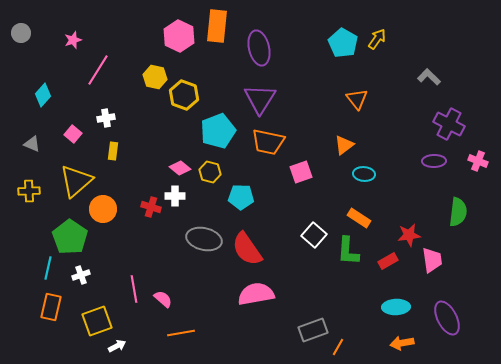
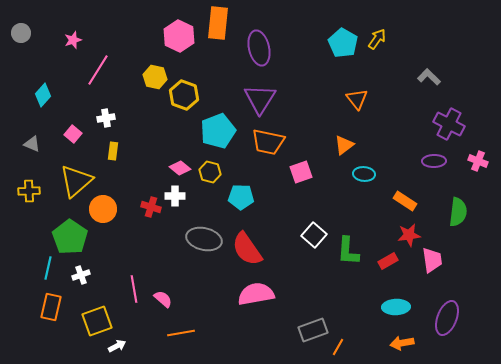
orange rectangle at (217, 26): moved 1 px right, 3 px up
orange rectangle at (359, 218): moved 46 px right, 17 px up
purple ellipse at (447, 318): rotated 48 degrees clockwise
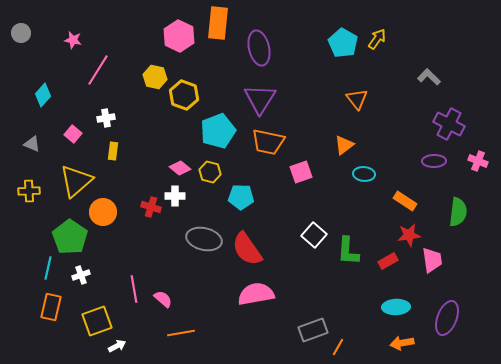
pink star at (73, 40): rotated 30 degrees clockwise
orange circle at (103, 209): moved 3 px down
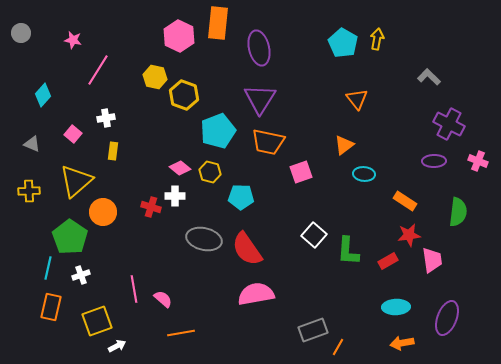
yellow arrow at (377, 39): rotated 25 degrees counterclockwise
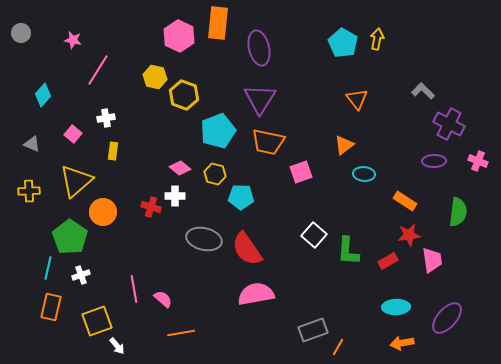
gray L-shape at (429, 77): moved 6 px left, 14 px down
yellow hexagon at (210, 172): moved 5 px right, 2 px down
purple ellipse at (447, 318): rotated 20 degrees clockwise
white arrow at (117, 346): rotated 78 degrees clockwise
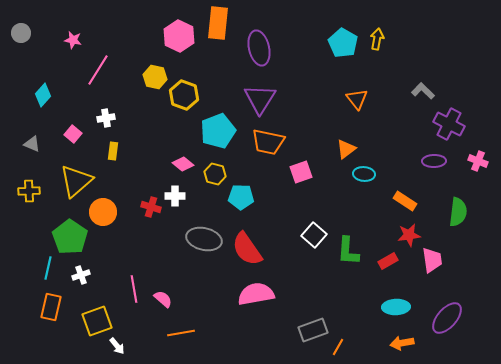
orange triangle at (344, 145): moved 2 px right, 4 px down
pink diamond at (180, 168): moved 3 px right, 4 px up
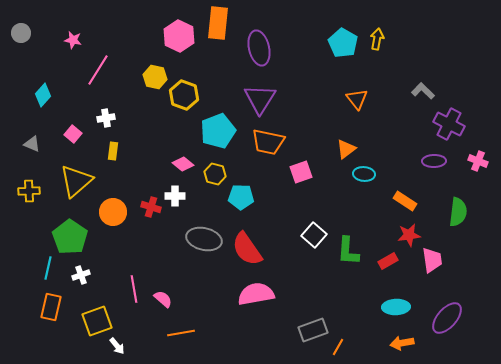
orange circle at (103, 212): moved 10 px right
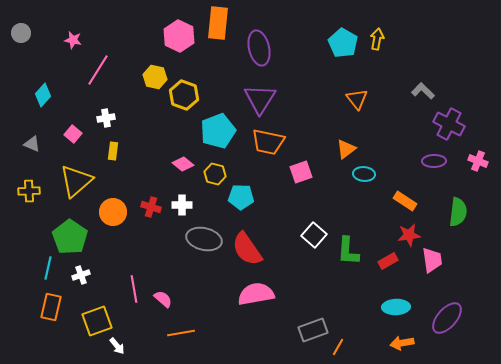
white cross at (175, 196): moved 7 px right, 9 px down
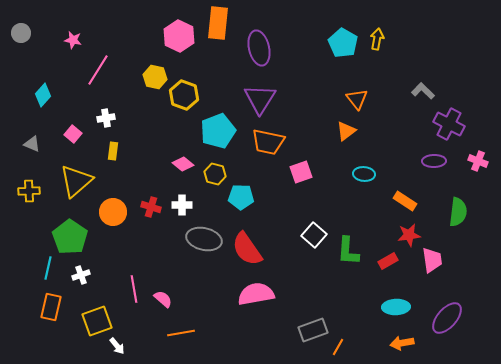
orange triangle at (346, 149): moved 18 px up
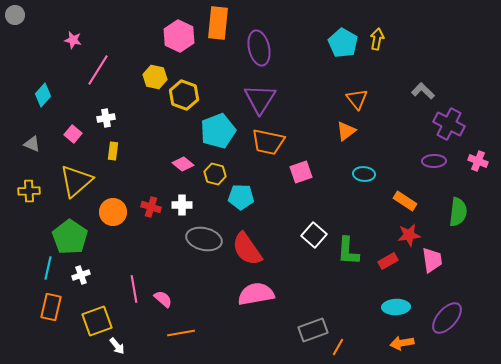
gray circle at (21, 33): moved 6 px left, 18 px up
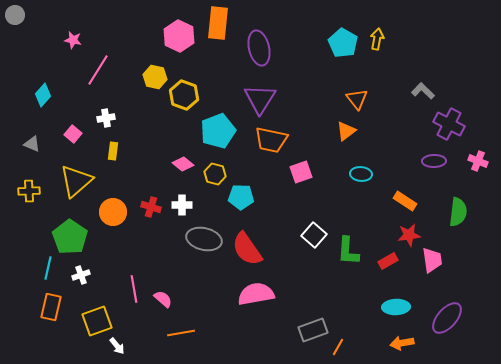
orange trapezoid at (268, 142): moved 3 px right, 2 px up
cyan ellipse at (364, 174): moved 3 px left
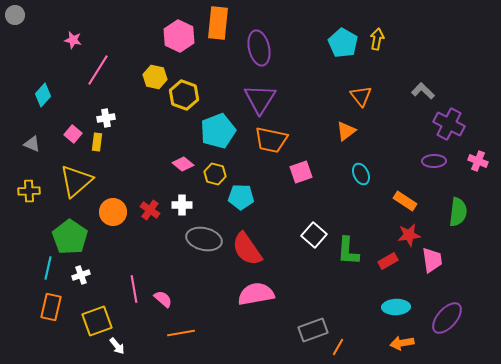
orange triangle at (357, 99): moved 4 px right, 3 px up
yellow rectangle at (113, 151): moved 16 px left, 9 px up
cyan ellipse at (361, 174): rotated 60 degrees clockwise
red cross at (151, 207): moved 1 px left, 3 px down; rotated 18 degrees clockwise
